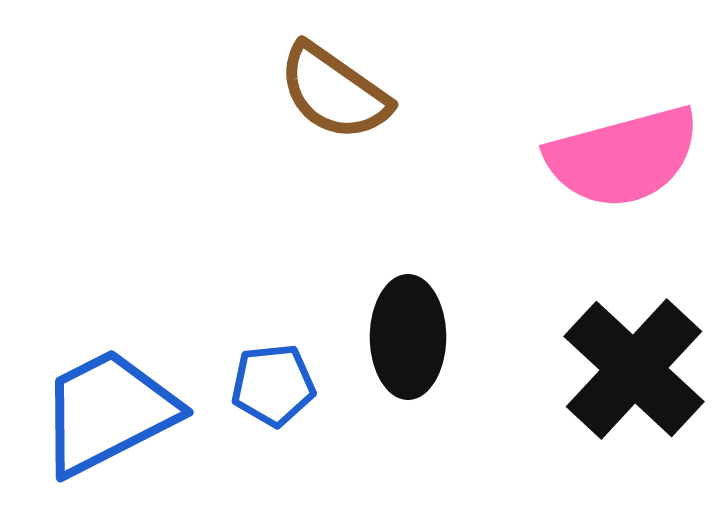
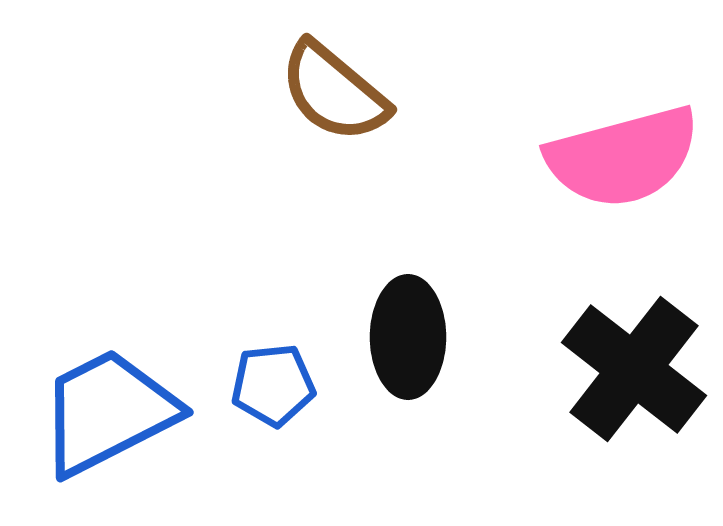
brown semicircle: rotated 5 degrees clockwise
black cross: rotated 5 degrees counterclockwise
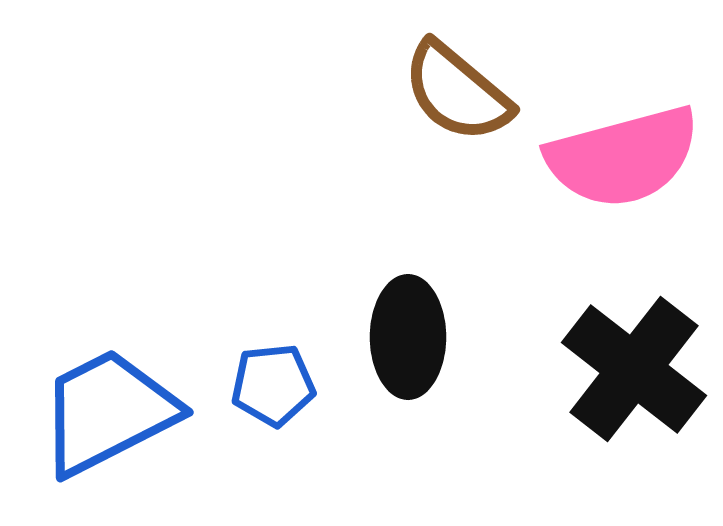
brown semicircle: moved 123 px right
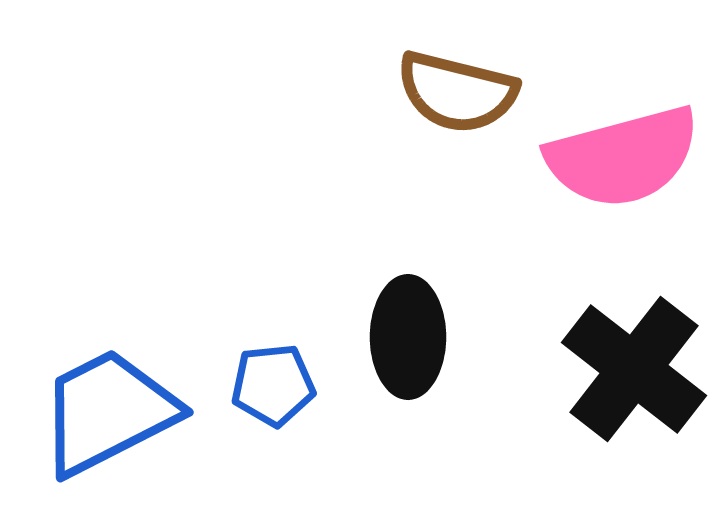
brown semicircle: rotated 26 degrees counterclockwise
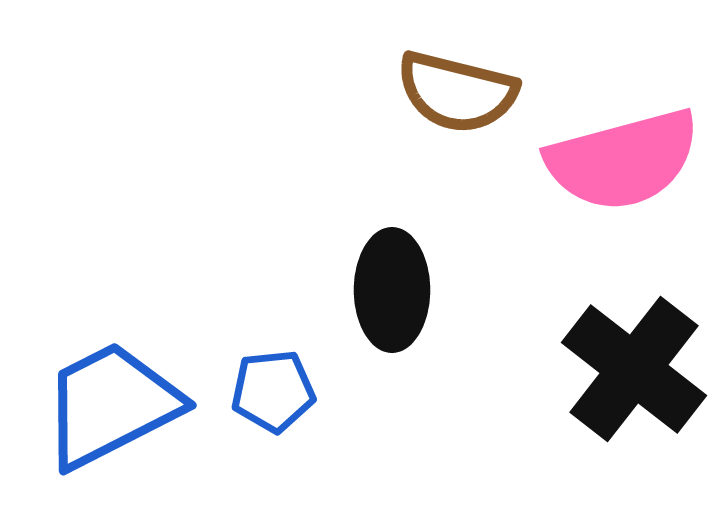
pink semicircle: moved 3 px down
black ellipse: moved 16 px left, 47 px up
blue pentagon: moved 6 px down
blue trapezoid: moved 3 px right, 7 px up
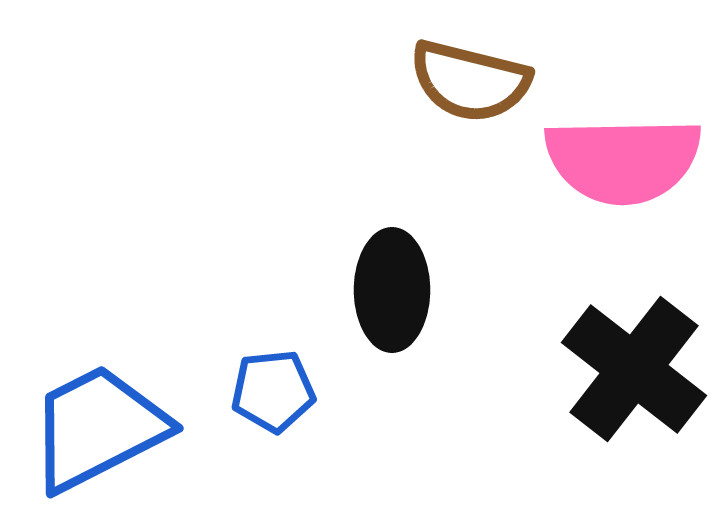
brown semicircle: moved 13 px right, 11 px up
pink semicircle: rotated 14 degrees clockwise
blue trapezoid: moved 13 px left, 23 px down
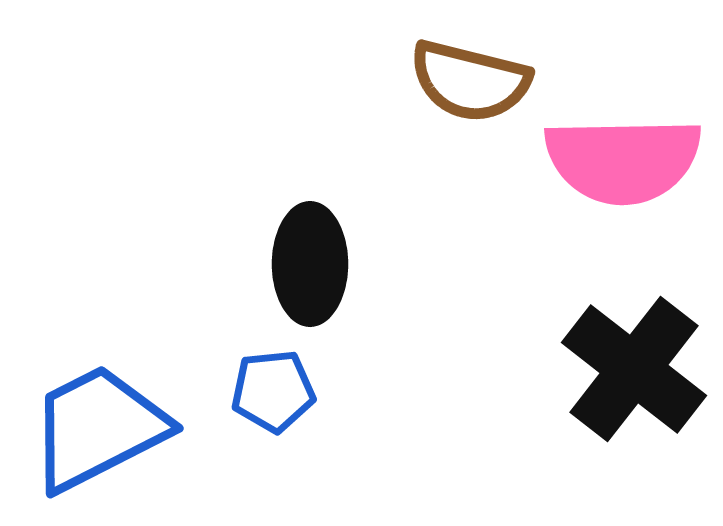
black ellipse: moved 82 px left, 26 px up
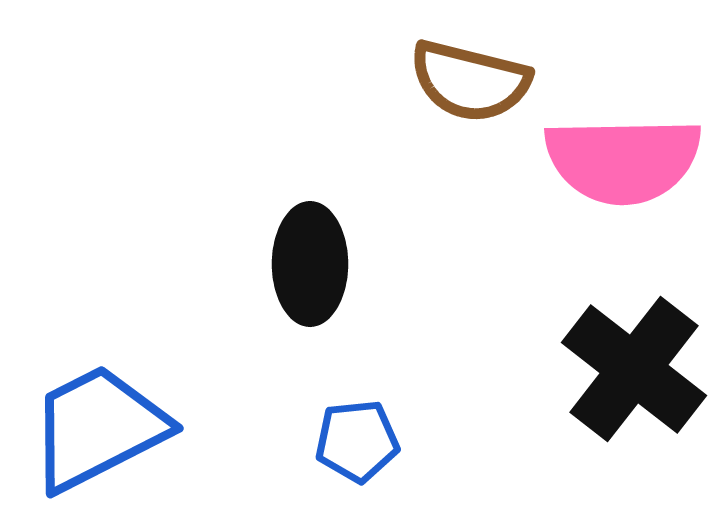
blue pentagon: moved 84 px right, 50 px down
